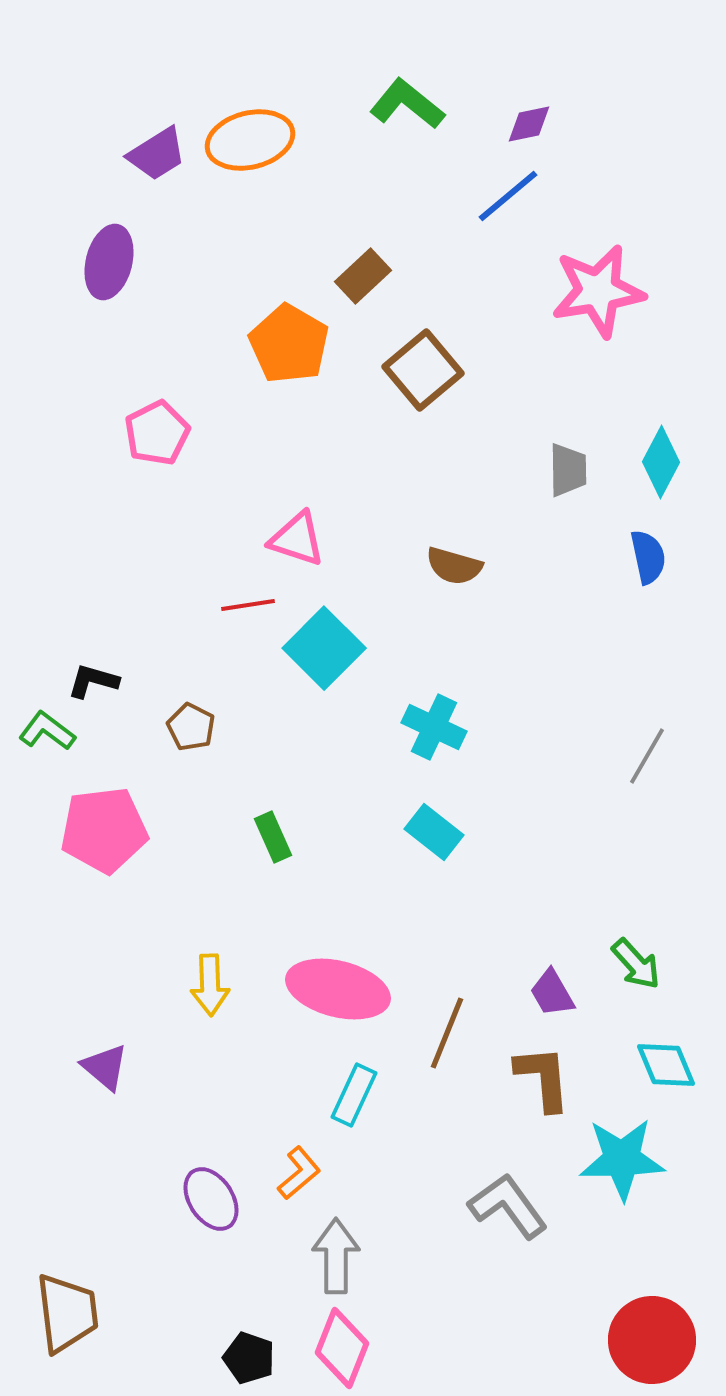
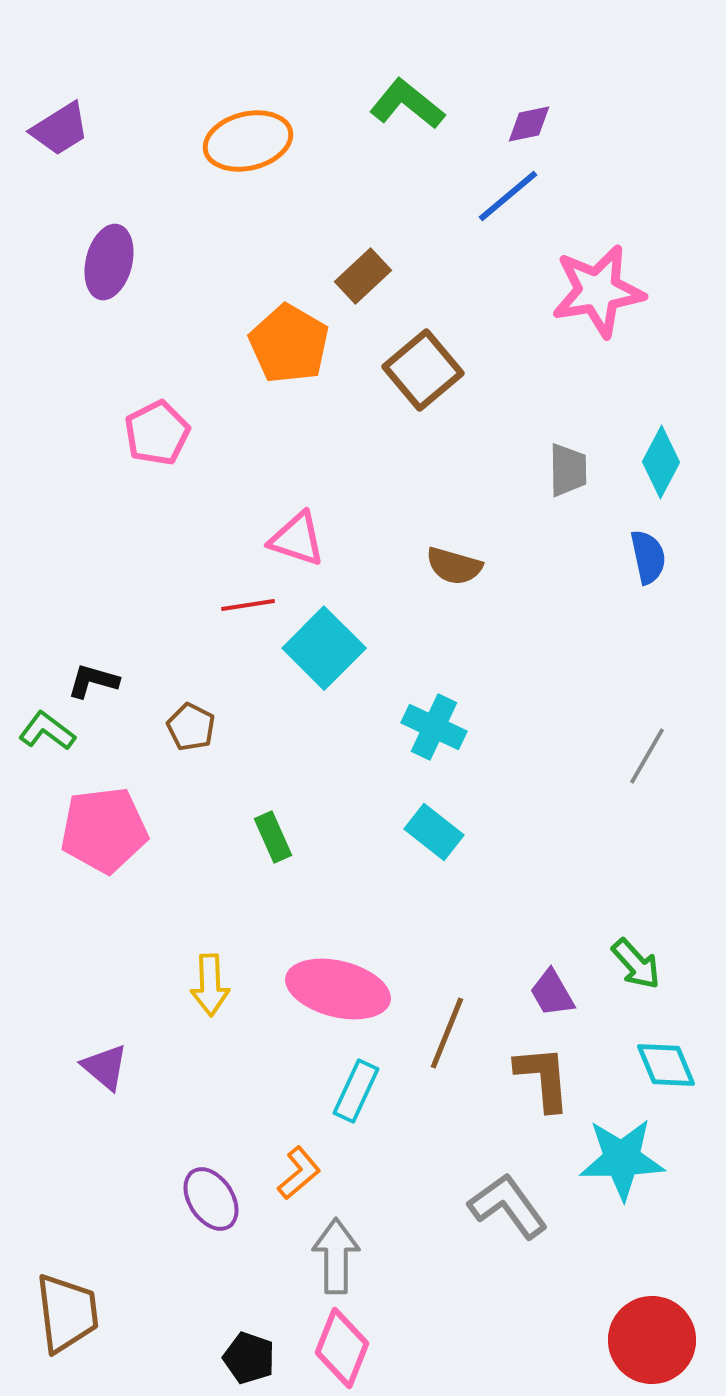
orange ellipse at (250, 140): moved 2 px left, 1 px down
purple trapezoid at (157, 154): moved 97 px left, 25 px up
cyan rectangle at (354, 1095): moved 2 px right, 4 px up
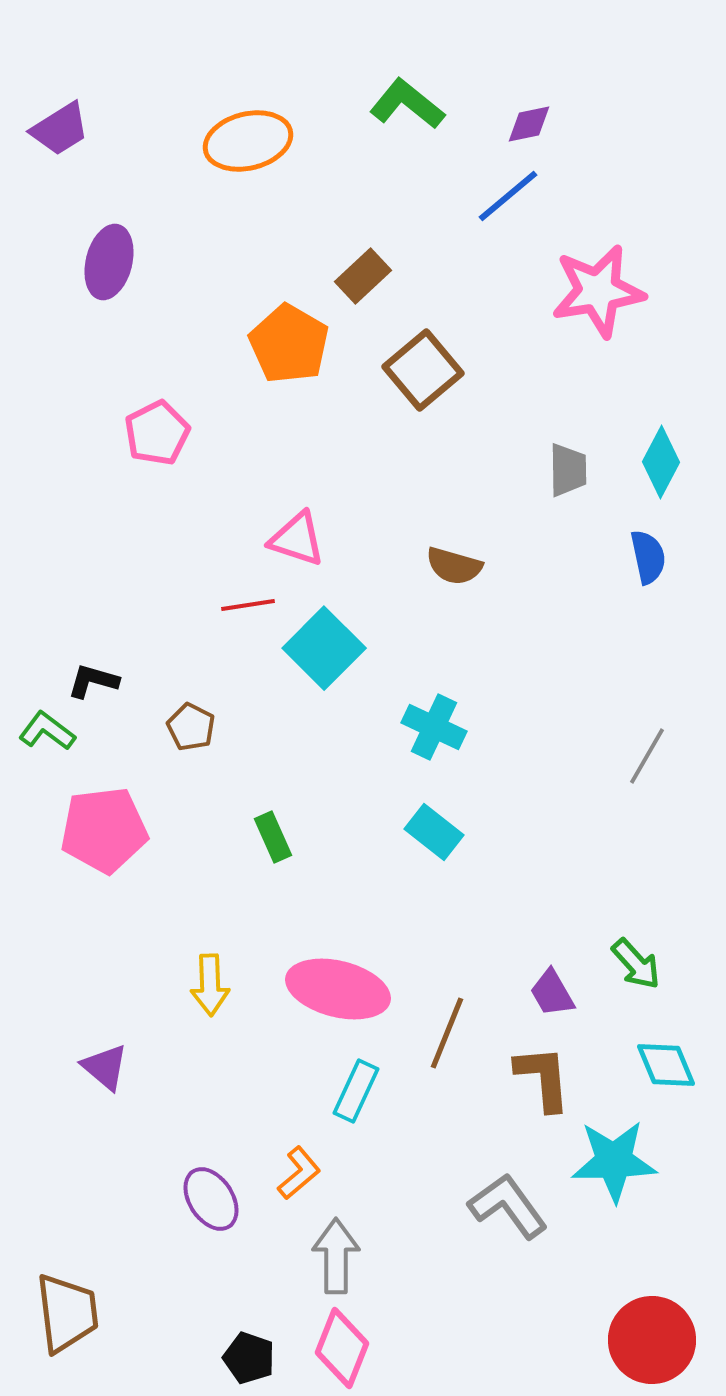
cyan star at (622, 1159): moved 8 px left, 2 px down
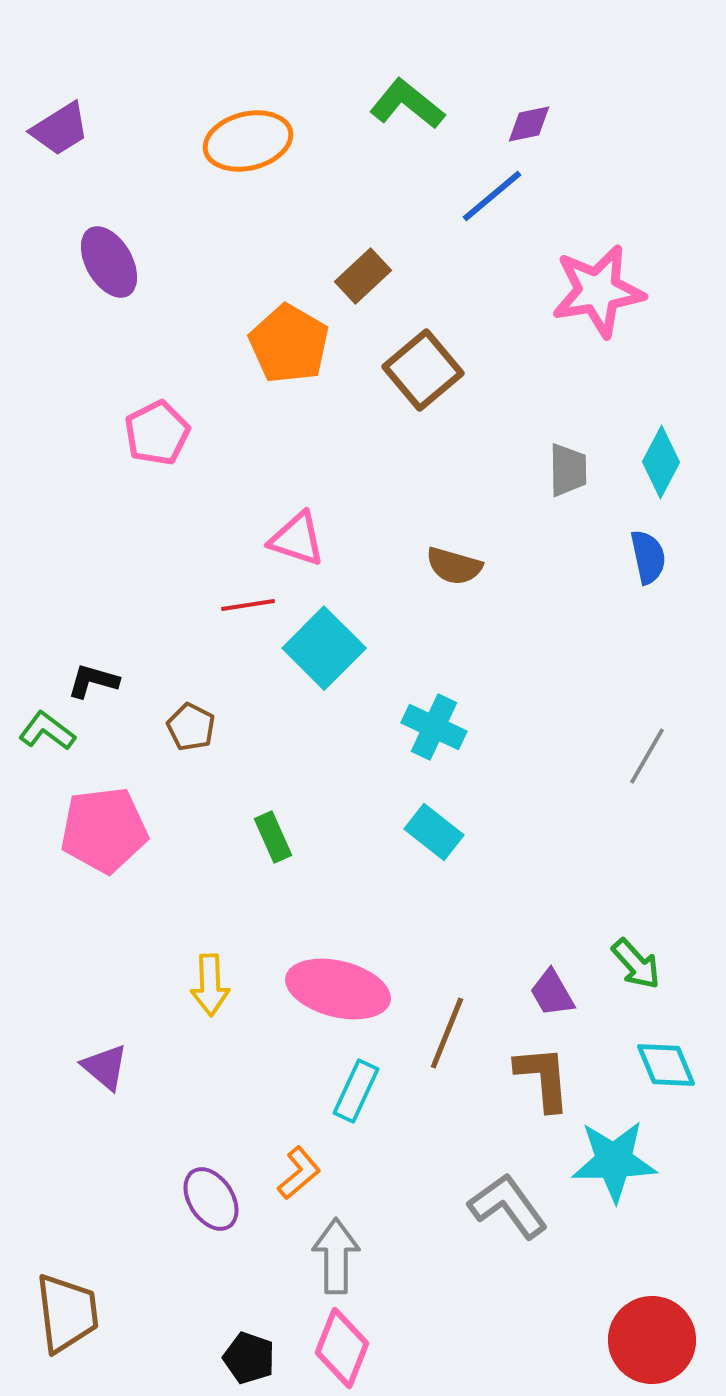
blue line at (508, 196): moved 16 px left
purple ellipse at (109, 262): rotated 44 degrees counterclockwise
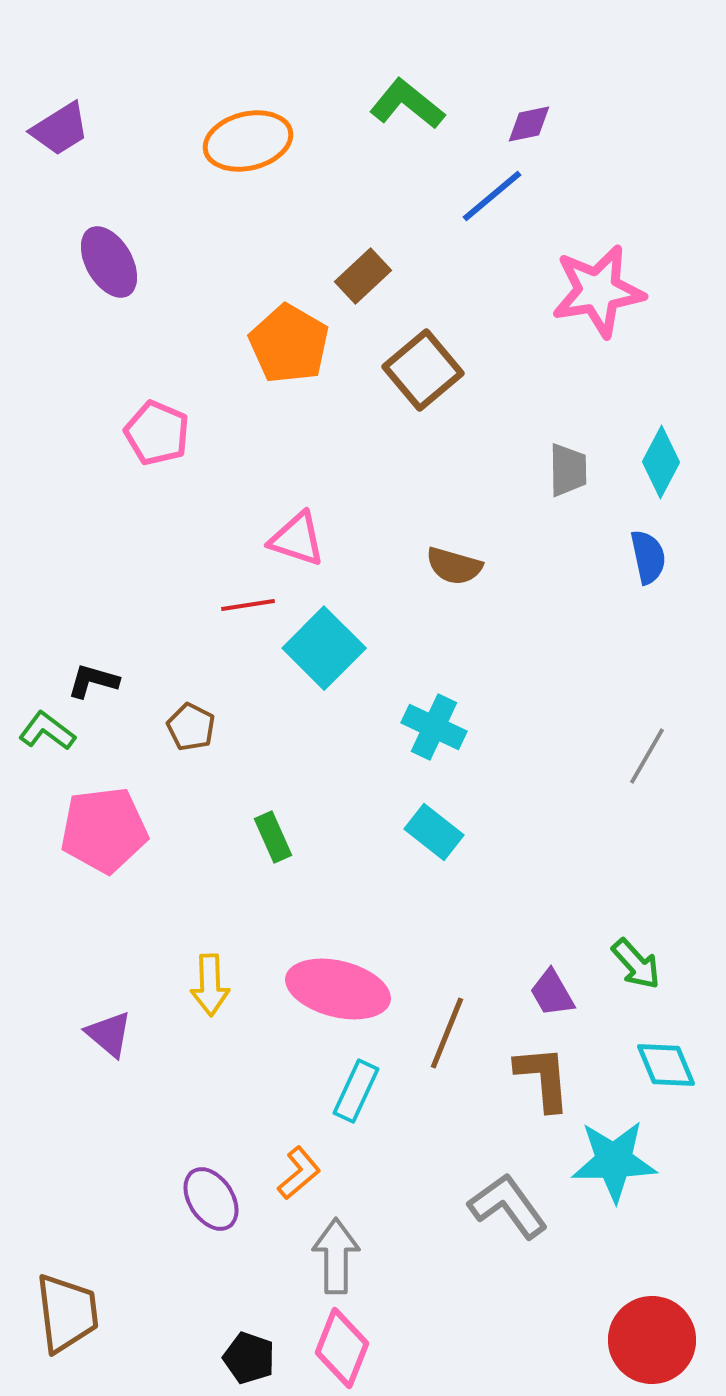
pink pentagon at (157, 433): rotated 22 degrees counterclockwise
purple triangle at (105, 1067): moved 4 px right, 33 px up
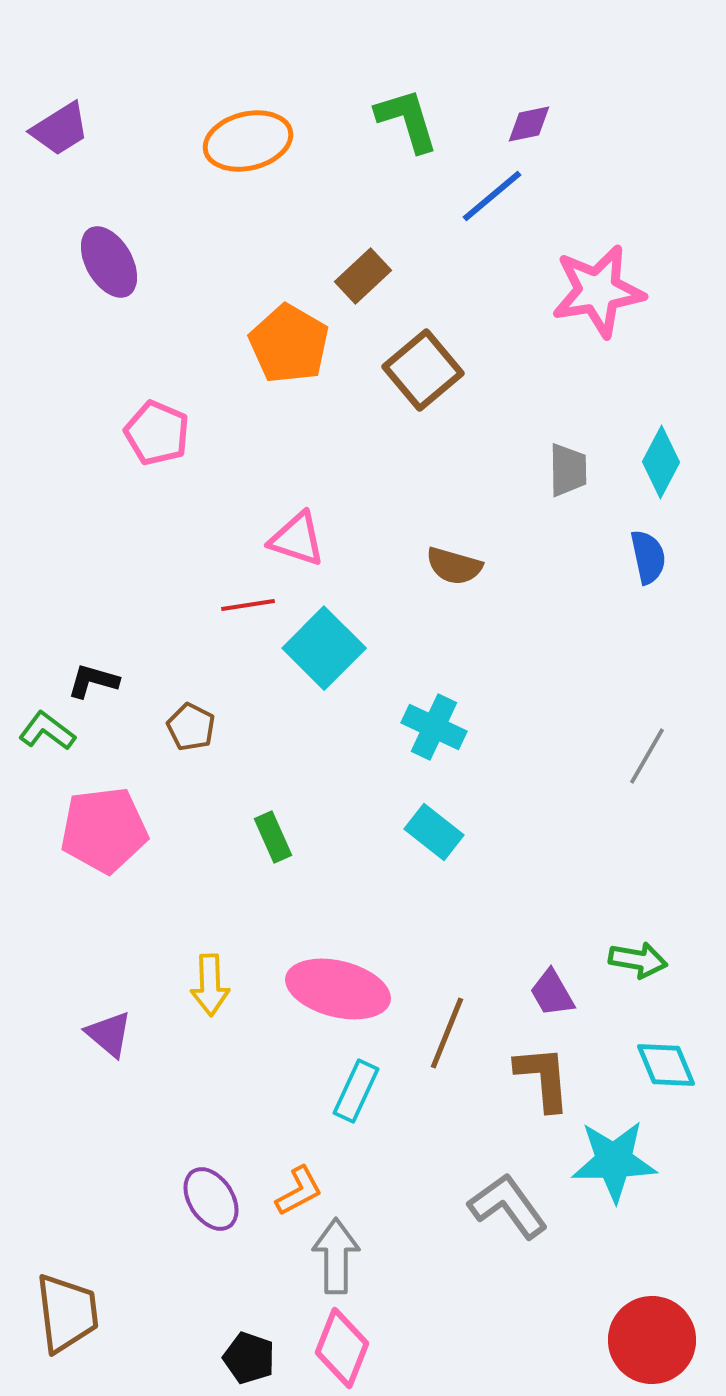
green L-shape at (407, 104): moved 16 px down; rotated 34 degrees clockwise
green arrow at (636, 964): moved 2 px right, 4 px up; rotated 38 degrees counterclockwise
orange L-shape at (299, 1173): moved 18 px down; rotated 12 degrees clockwise
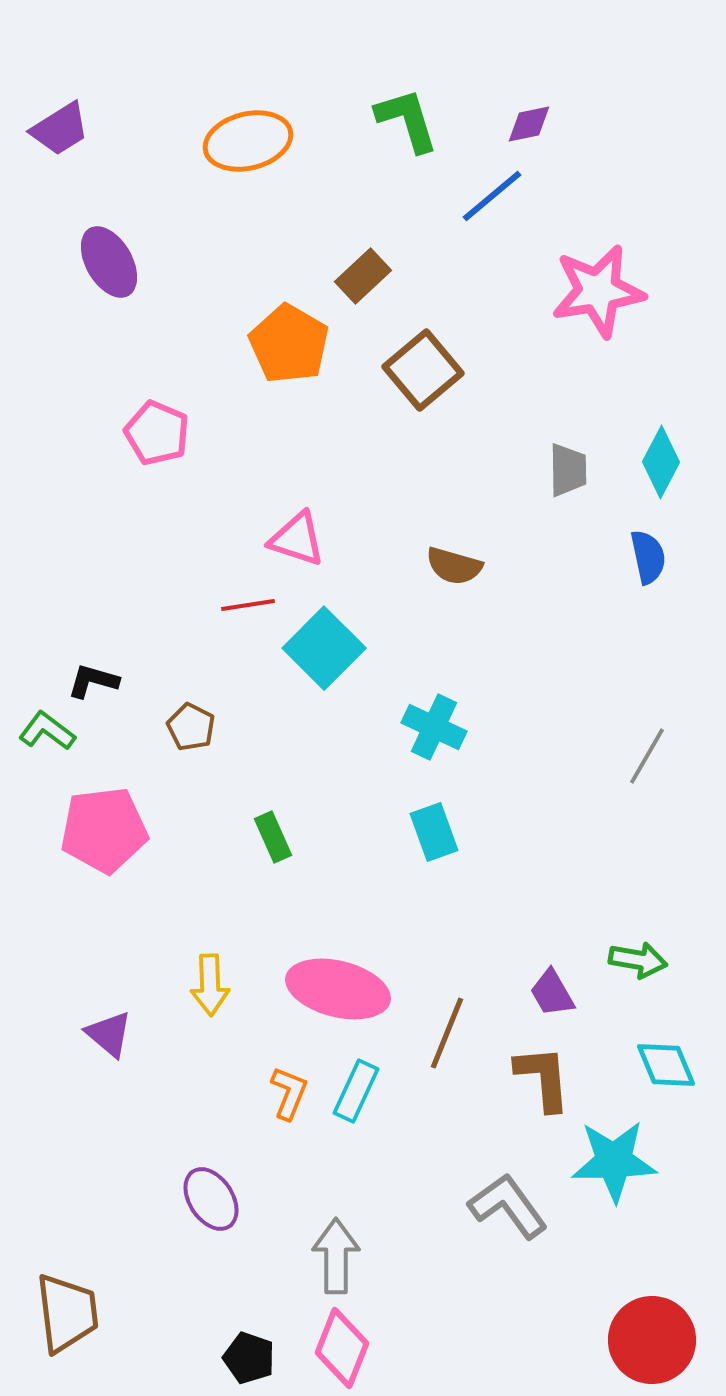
cyan rectangle at (434, 832): rotated 32 degrees clockwise
orange L-shape at (299, 1191): moved 10 px left, 98 px up; rotated 40 degrees counterclockwise
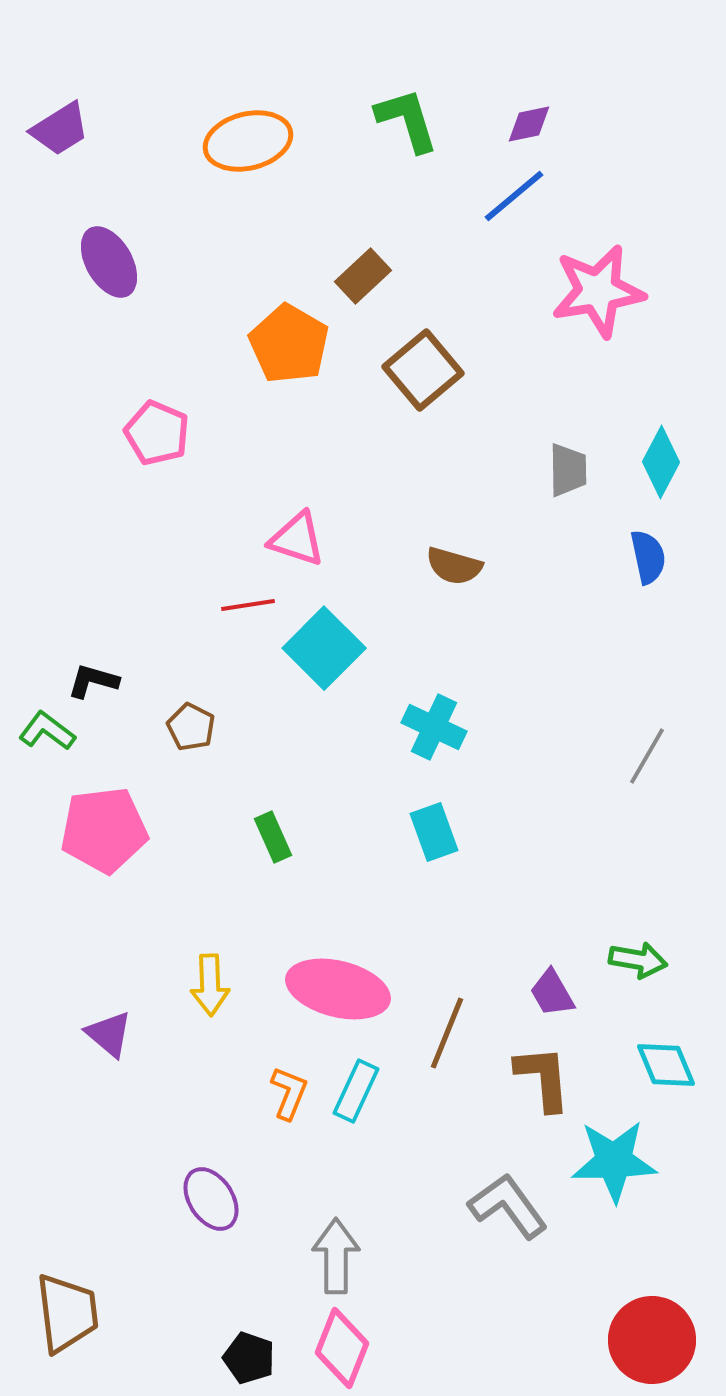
blue line at (492, 196): moved 22 px right
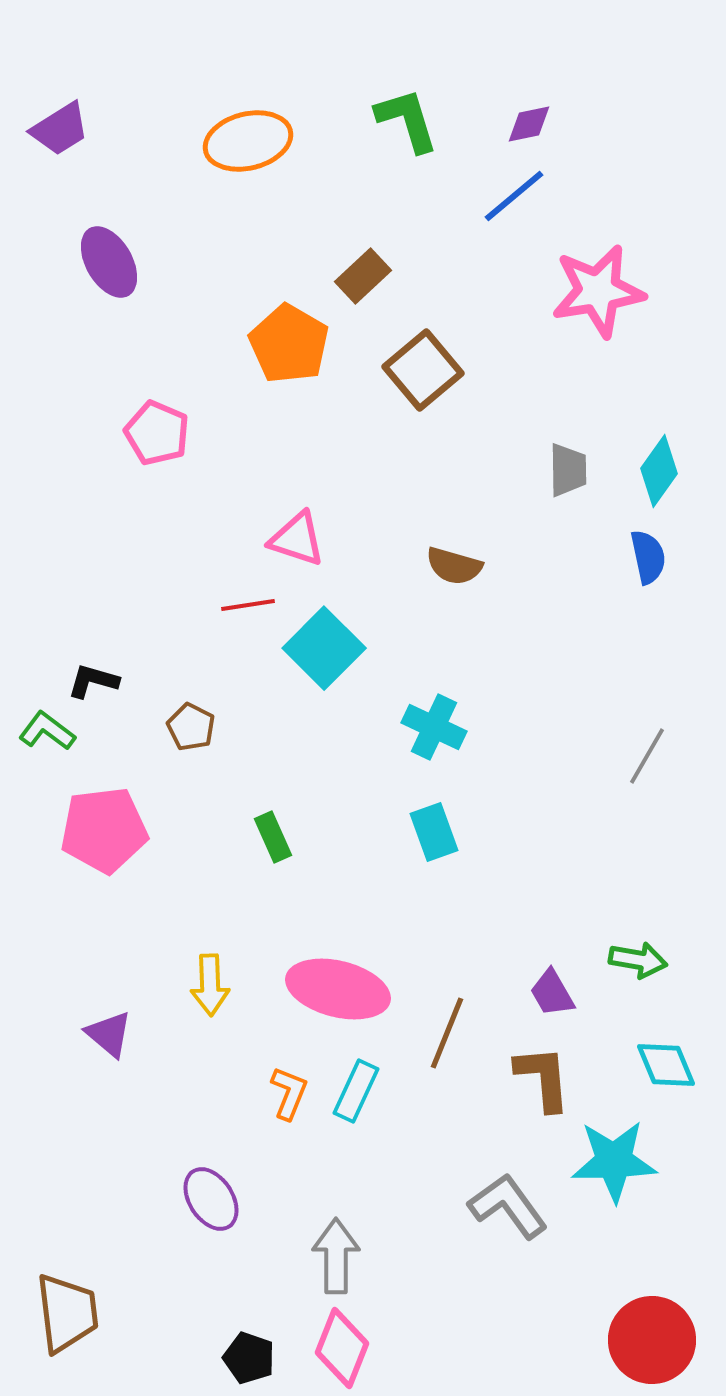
cyan diamond at (661, 462): moved 2 px left, 9 px down; rotated 8 degrees clockwise
